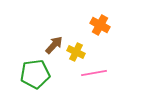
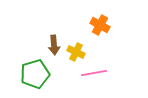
brown arrow: rotated 132 degrees clockwise
green pentagon: rotated 8 degrees counterclockwise
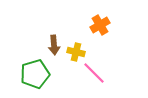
orange cross: rotated 30 degrees clockwise
yellow cross: rotated 12 degrees counterclockwise
pink line: rotated 55 degrees clockwise
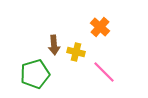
orange cross: moved 2 px down; rotated 18 degrees counterclockwise
pink line: moved 10 px right, 1 px up
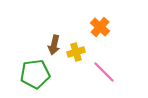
brown arrow: rotated 18 degrees clockwise
yellow cross: rotated 30 degrees counterclockwise
green pentagon: rotated 8 degrees clockwise
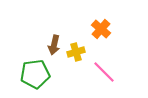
orange cross: moved 1 px right, 2 px down
